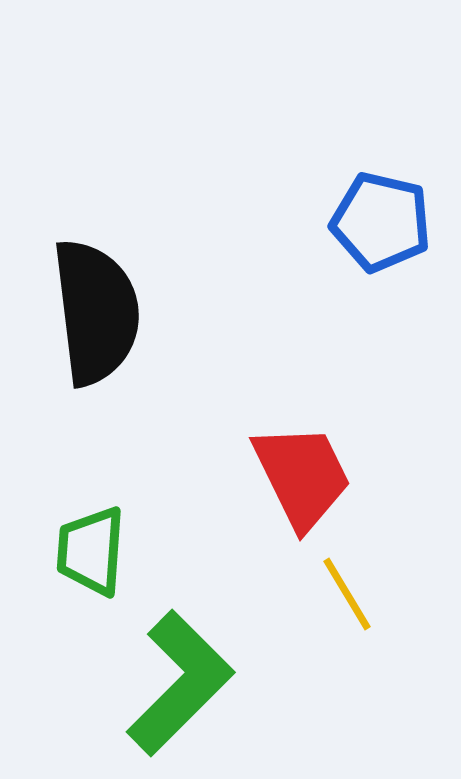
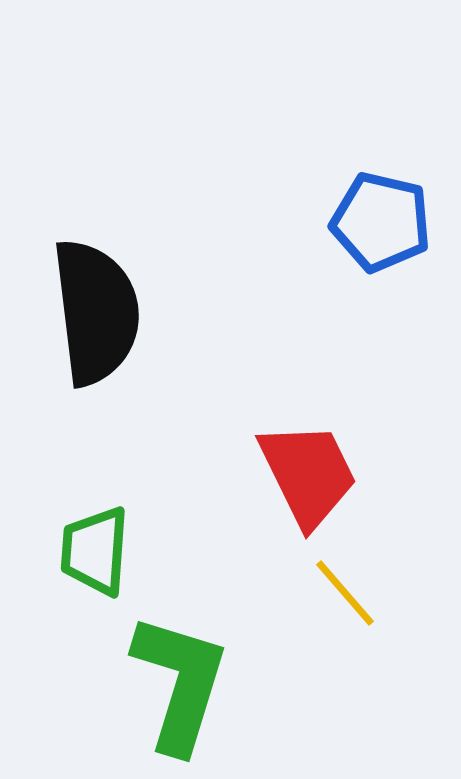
red trapezoid: moved 6 px right, 2 px up
green trapezoid: moved 4 px right
yellow line: moved 2 px left, 1 px up; rotated 10 degrees counterclockwise
green L-shape: rotated 28 degrees counterclockwise
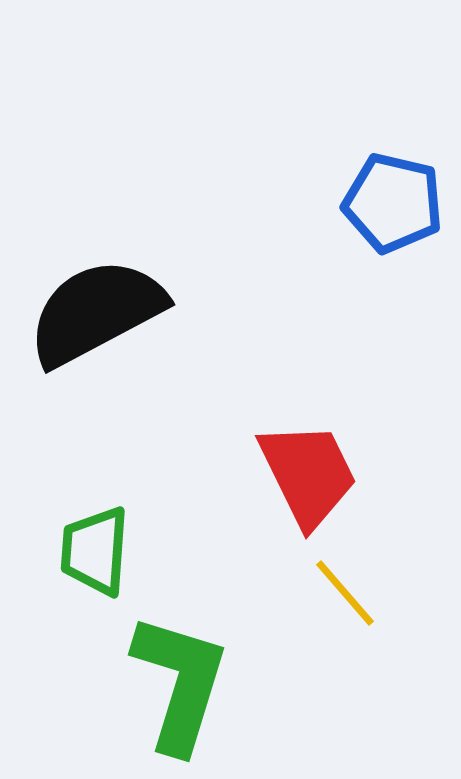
blue pentagon: moved 12 px right, 19 px up
black semicircle: rotated 111 degrees counterclockwise
